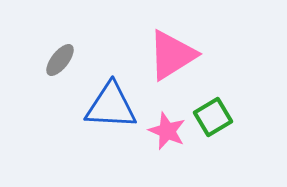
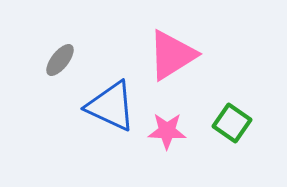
blue triangle: rotated 22 degrees clockwise
green square: moved 19 px right, 6 px down; rotated 24 degrees counterclockwise
pink star: rotated 21 degrees counterclockwise
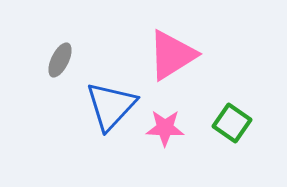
gray ellipse: rotated 12 degrees counterclockwise
blue triangle: rotated 48 degrees clockwise
pink star: moved 2 px left, 3 px up
